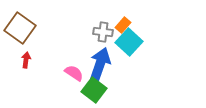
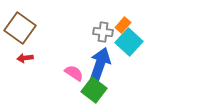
red arrow: moved 1 px left, 2 px up; rotated 105 degrees counterclockwise
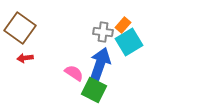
cyan square: rotated 16 degrees clockwise
green square: rotated 10 degrees counterclockwise
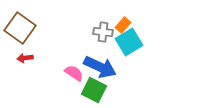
blue arrow: moved 3 px down; rotated 96 degrees clockwise
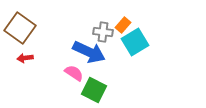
cyan square: moved 6 px right
blue arrow: moved 11 px left, 15 px up
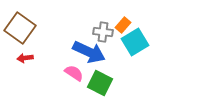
green square: moved 6 px right, 7 px up
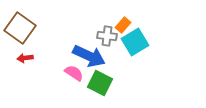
gray cross: moved 4 px right, 4 px down
blue arrow: moved 4 px down
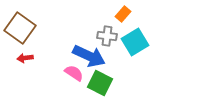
orange rectangle: moved 11 px up
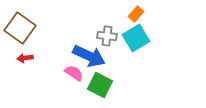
orange rectangle: moved 13 px right
cyan square: moved 1 px right, 4 px up
green square: moved 2 px down
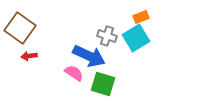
orange rectangle: moved 5 px right, 3 px down; rotated 28 degrees clockwise
gray cross: rotated 12 degrees clockwise
red arrow: moved 4 px right, 2 px up
green square: moved 3 px right, 1 px up; rotated 10 degrees counterclockwise
